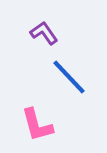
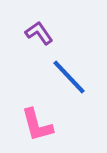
purple L-shape: moved 5 px left
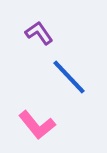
pink L-shape: rotated 24 degrees counterclockwise
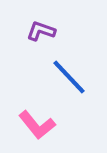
purple L-shape: moved 2 px right, 2 px up; rotated 36 degrees counterclockwise
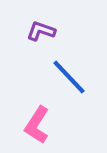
pink L-shape: rotated 72 degrees clockwise
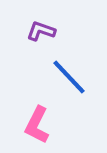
pink L-shape: rotated 6 degrees counterclockwise
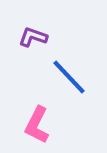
purple L-shape: moved 8 px left, 6 px down
